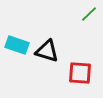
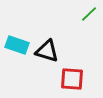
red square: moved 8 px left, 6 px down
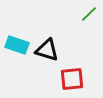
black triangle: moved 1 px up
red square: rotated 10 degrees counterclockwise
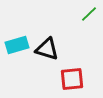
cyan rectangle: rotated 35 degrees counterclockwise
black triangle: moved 1 px up
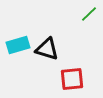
cyan rectangle: moved 1 px right
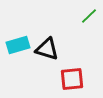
green line: moved 2 px down
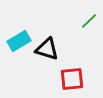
green line: moved 5 px down
cyan rectangle: moved 1 px right, 4 px up; rotated 15 degrees counterclockwise
